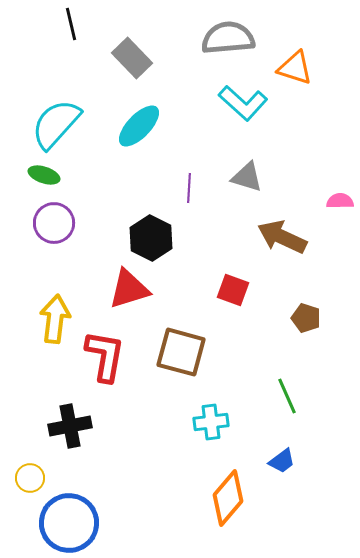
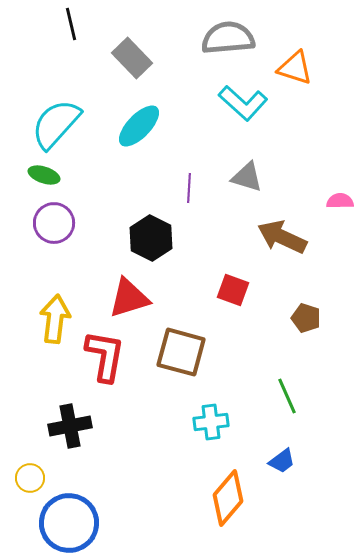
red triangle: moved 9 px down
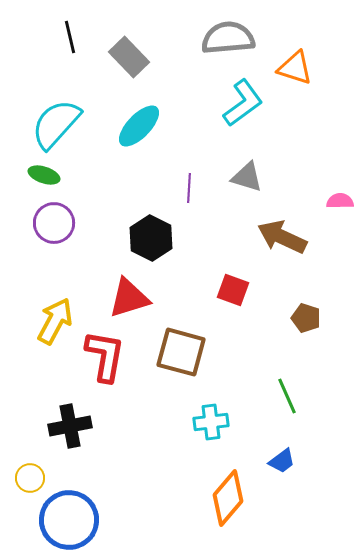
black line: moved 1 px left, 13 px down
gray rectangle: moved 3 px left, 1 px up
cyan L-shape: rotated 78 degrees counterclockwise
yellow arrow: moved 2 px down; rotated 21 degrees clockwise
blue circle: moved 3 px up
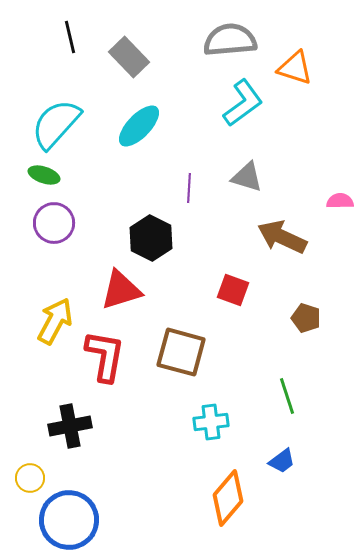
gray semicircle: moved 2 px right, 2 px down
red triangle: moved 8 px left, 8 px up
green line: rotated 6 degrees clockwise
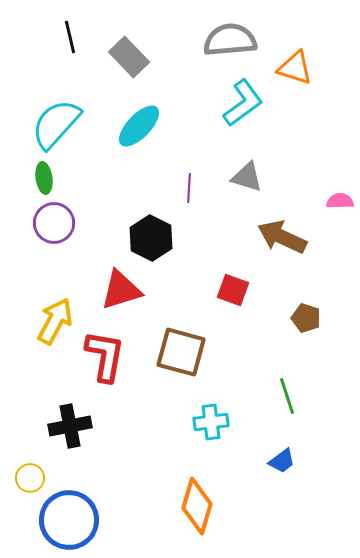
green ellipse: moved 3 px down; rotated 64 degrees clockwise
orange diamond: moved 31 px left, 8 px down; rotated 24 degrees counterclockwise
